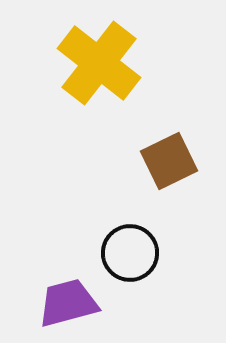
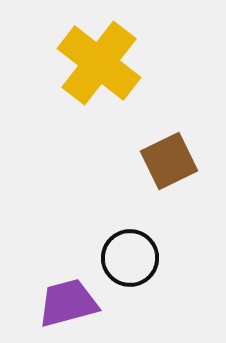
black circle: moved 5 px down
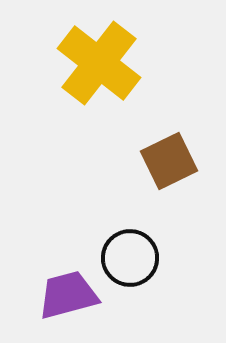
purple trapezoid: moved 8 px up
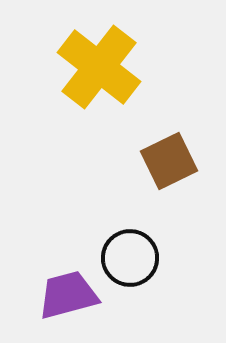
yellow cross: moved 4 px down
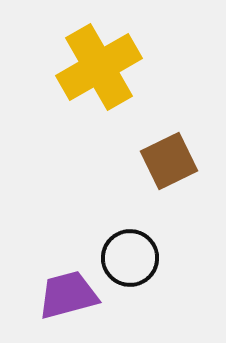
yellow cross: rotated 22 degrees clockwise
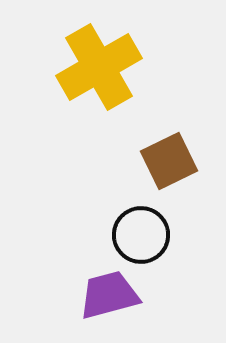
black circle: moved 11 px right, 23 px up
purple trapezoid: moved 41 px right
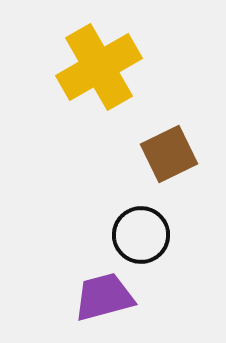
brown square: moved 7 px up
purple trapezoid: moved 5 px left, 2 px down
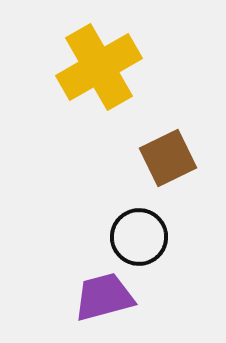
brown square: moved 1 px left, 4 px down
black circle: moved 2 px left, 2 px down
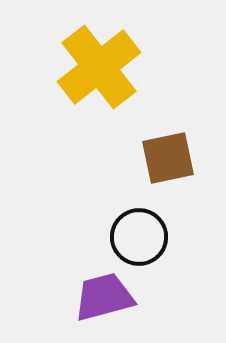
yellow cross: rotated 8 degrees counterclockwise
brown square: rotated 14 degrees clockwise
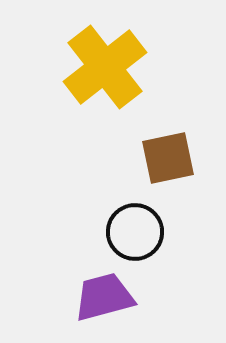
yellow cross: moved 6 px right
black circle: moved 4 px left, 5 px up
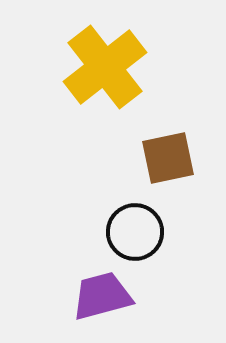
purple trapezoid: moved 2 px left, 1 px up
